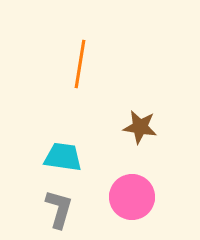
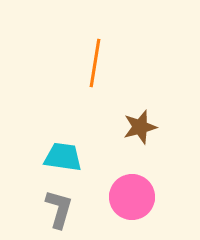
orange line: moved 15 px right, 1 px up
brown star: rotated 24 degrees counterclockwise
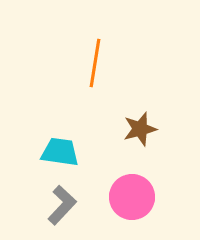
brown star: moved 2 px down
cyan trapezoid: moved 3 px left, 5 px up
gray L-shape: moved 3 px right, 4 px up; rotated 27 degrees clockwise
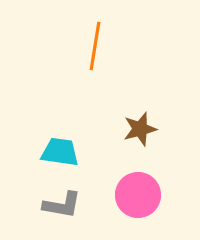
orange line: moved 17 px up
pink circle: moved 6 px right, 2 px up
gray L-shape: rotated 57 degrees clockwise
